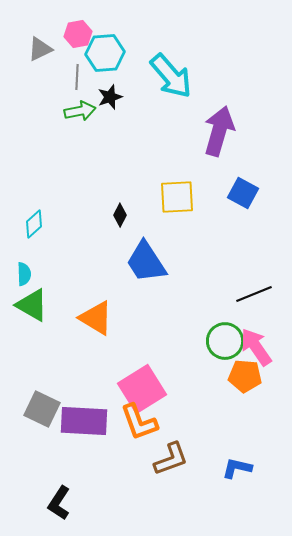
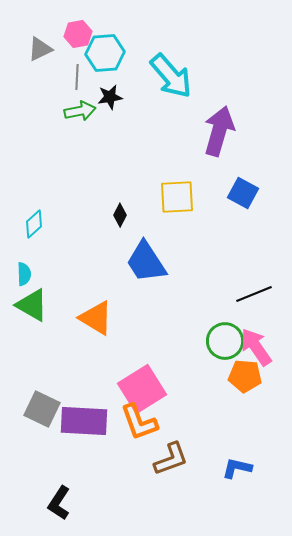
black star: rotated 10 degrees clockwise
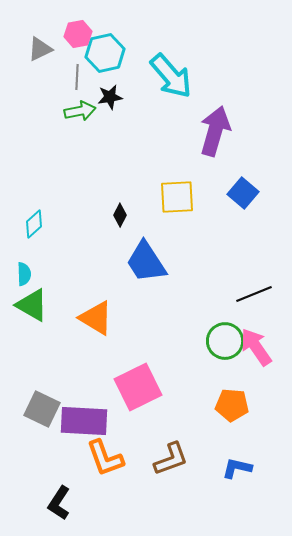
cyan hexagon: rotated 9 degrees counterclockwise
purple arrow: moved 4 px left
blue square: rotated 12 degrees clockwise
orange pentagon: moved 13 px left, 29 px down
pink square: moved 4 px left, 2 px up; rotated 6 degrees clockwise
orange L-shape: moved 34 px left, 36 px down
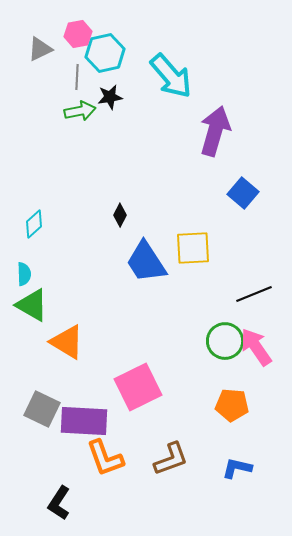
yellow square: moved 16 px right, 51 px down
orange triangle: moved 29 px left, 24 px down
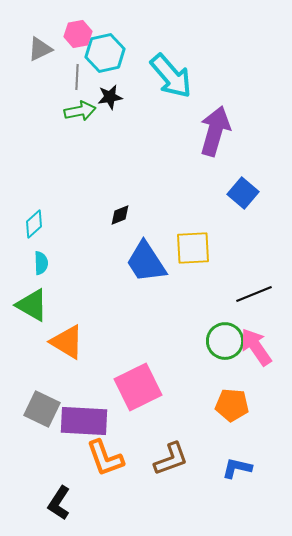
black diamond: rotated 40 degrees clockwise
cyan semicircle: moved 17 px right, 11 px up
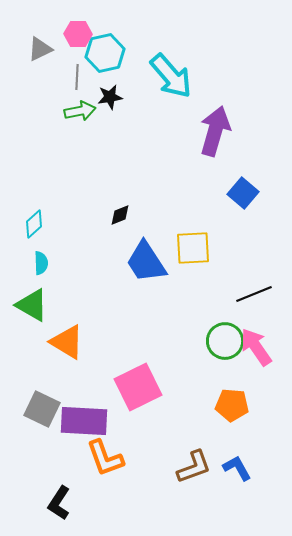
pink hexagon: rotated 12 degrees clockwise
brown L-shape: moved 23 px right, 8 px down
blue L-shape: rotated 48 degrees clockwise
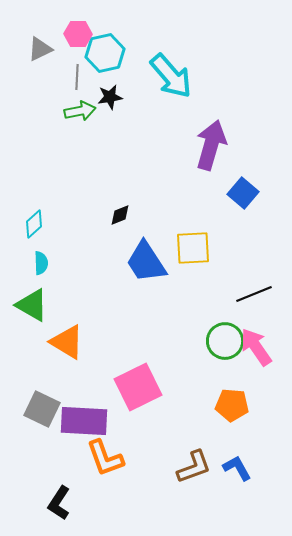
purple arrow: moved 4 px left, 14 px down
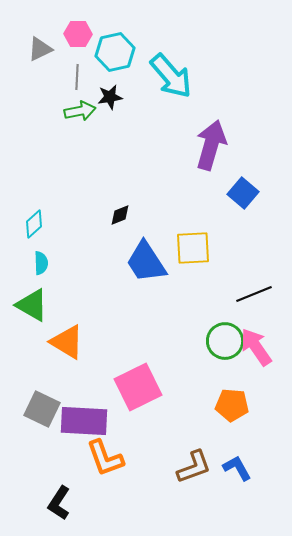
cyan hexagon: moved 10 px right, 1 px up
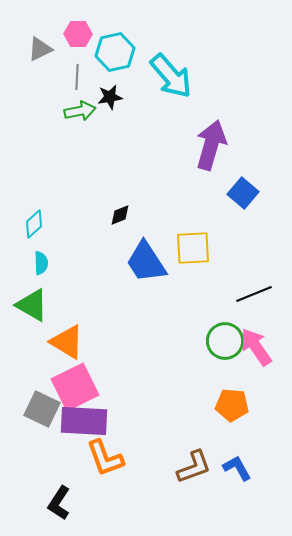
pink square: moved 63 px left
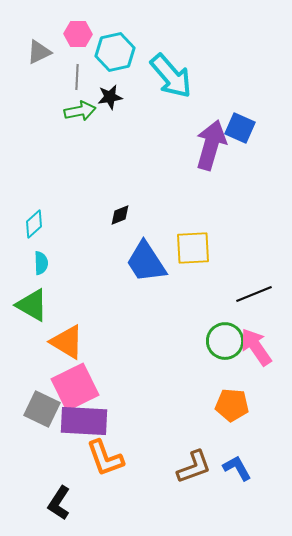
gray triangle: moved 1 px left, 3 px down
blue square: moved 3 px left, 65 px up; rotated 16 degrees counterclockwise
